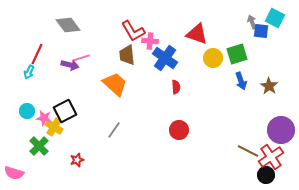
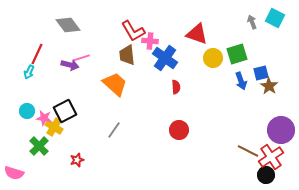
blue square: moved 42 px down; rotated 21 degrees counterclockwise
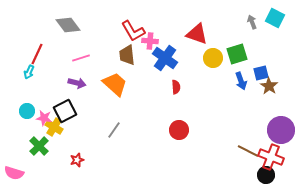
purple arrow: moved 7 px right, 18 px down
red cross: rotated 35 degrees counterclockwise
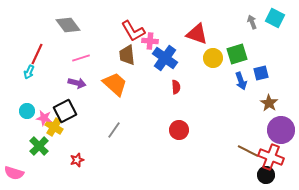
brown star: moved 17 px down
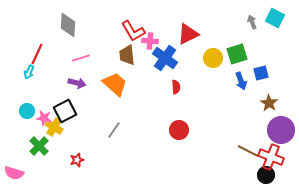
gray diamond: rotated 40 degrees clockwise
red triangle: moved 9 px left; rotated 45 degrees counterclockwise
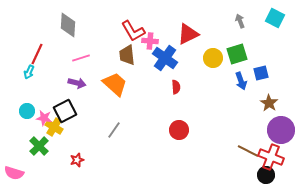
gray arrow: moved 12 px left, 1 px up
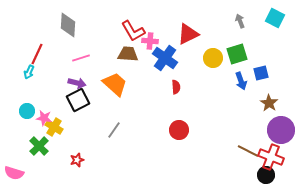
brown trapezoid: moved 1 px right, 1 px up; rotated 100 degrees clockwise
black square: moved 13 px right, 11 px up
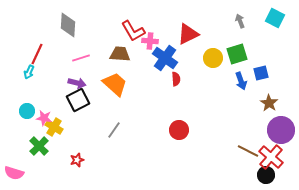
brown trapezoid: moved 8 px left
red semicircle: moved 8 px up
red cross: rotated 20 degrees clockwise
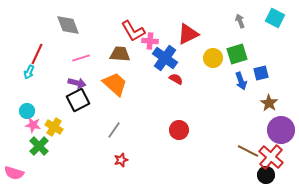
gray diamond: rotated 25 degrees counterclockwise
red semicircle: rotated 56 degrees counterclockwise
pink star: moved 11 px left, 7 px down
red star: moved 44 px right
